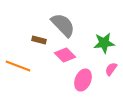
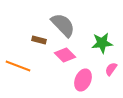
green star: moved 2 px left
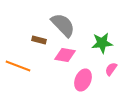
pink diamond: rotated 35 degrees counterclockwise
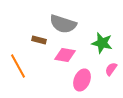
gray semicircle: moved 1 px up; rotated 152 degrees clockwise
green star: rotated 20 degrees clockwise
orange line: rotated 40 degrees clockwise
pink ellipse: moved 1 px left
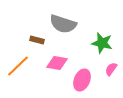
brown rectangle: moved 2 px left
pink diamond: moved 8 px left, 8 px down
orange line: rotated 75 degrees clockwise
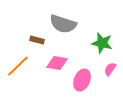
pink semicircle: moved 1 px left
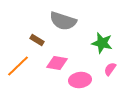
gray semicircle: moved 3 px up
brown rectangle: rotated 16 degrees clockwise
pink ellipse: moved 2 px left; rotated 60 degrees clockwise
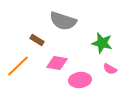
pink semicircle: rotated 96 degrees counterclockwise
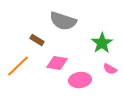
green star: rotated 25 degrees clockwise
